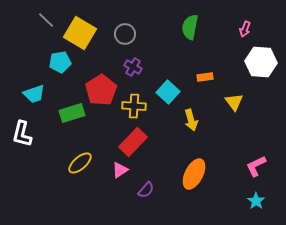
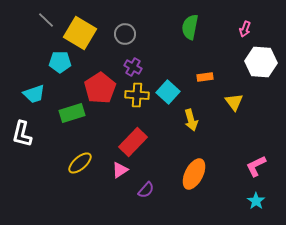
cyan pentagon: rotated 10 degrees clockwise
red pentagon: moved 1 px left, 2 px up
yellow cross: moved 3 px right, 11 px up
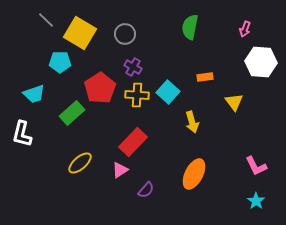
green rectangle: rotated 25 degrees counterclockwise
yellow arrow: moved 1 px right, 2 px down
pink L-shape: rotated 90 degrees counterclockwise
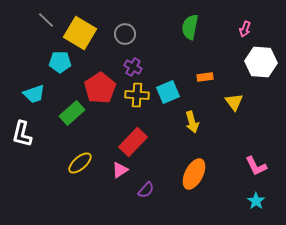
cyan square: rotated 25 degrees clockwise
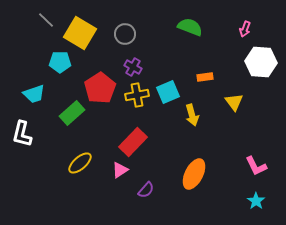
green semicircle: rotated 100 degrees clockwise
yellow cross: rotated 15 degrees counterclockwise
yellow arrow: moved 7 px up
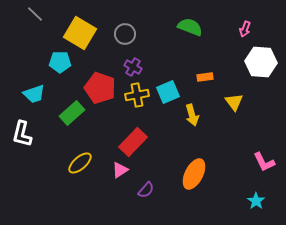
gray line: moved 11 px left, 6 px up
red pentagon: rotated 20 degrees counterclockwise
pink L-shape: moved 8 px right, 4 px up
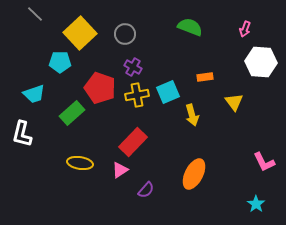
yellow square: rotated 16 degrees clockwise
yellow ellipse: rotated 50 degrees clockwise
cyan star: moved 3 px down
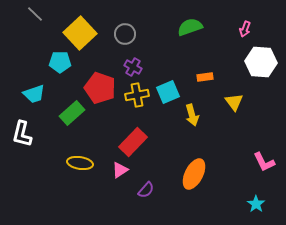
green semicircle: rotated 40 degrees counterclockwise
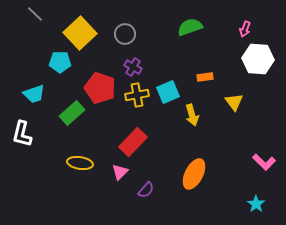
white hexagon: moved 3 px left, 3 px up
pink L-shape: rotated 20 degrees counterclockwise
pink triangle: moved 2 px down; rotated 12 degrees counterclockwise
